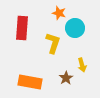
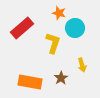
red rectangle: rotated 45 degrees clockwise
brown star: moved 5 px left
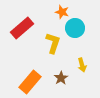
orange star: moved 3 px right, 1 px up
orange rectangle: rotated 60 degrees counterclockwise
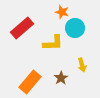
yellow L-shape: rotated 70 degrees clockwise
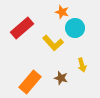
yellow L-shape: rotated 50 degrees clockwise
brown star: rotated 24 degrees counterclockwise
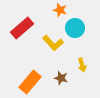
orange star: moved 2 px left, 2 px up
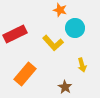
red rectangle: moved 7 px left, 6 px down; rotated 15 degrees clockwise
brown star: moved 4 px right, 9 px down; rotated 16 degrees clockwise
orange rectangle: moved 5 px left, 8 px up
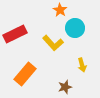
orange star: rotated 16 degrees clockwise
brown star: rotated 24 degrees clockwise
